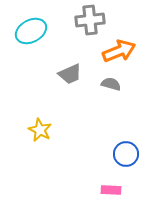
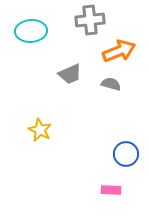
cyan ellipse: rotated 24 degrees clockwise
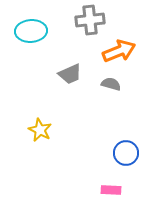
blue circle: moved 1 px up
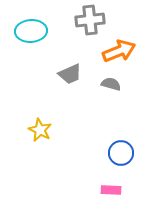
blue circle: moved 5 px left
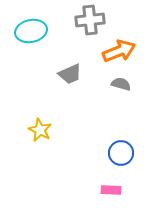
cyan ellipse: rotated 8 degrees counterclockwise
gray semicircle: moved 10 px right
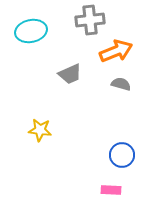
orange arrow: moved 3 px left
yellow star: rotated 20 degrees counterclockwise
blue circle: moved 1 px right, 2 px down
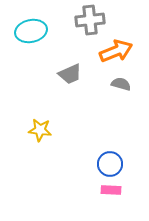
blue circle: moved 12 px left, 9 px down
